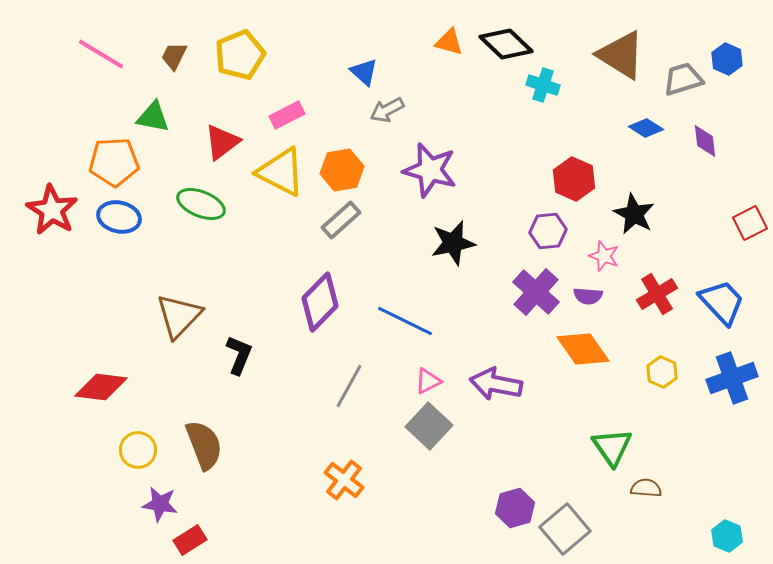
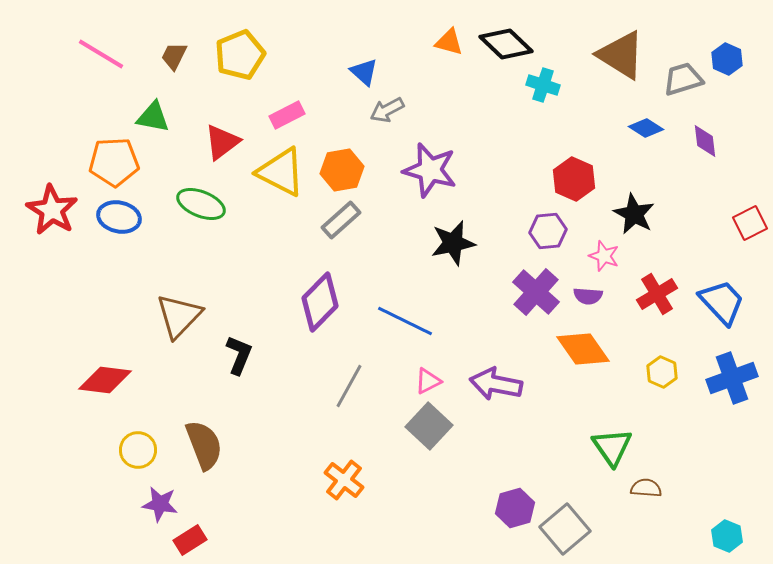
red diamond at (101, 387): moved 4 px right, 7 px up
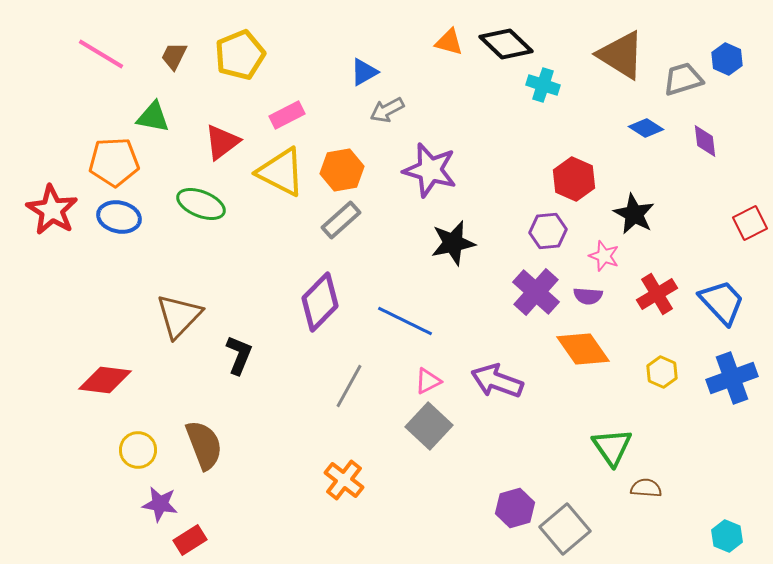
blue triangle at (364, 72): rotated 48 degrees clockwise
purple arrow at (496, 384): moved 1 px right, 3 px up; rotated 9 degrees clockwise
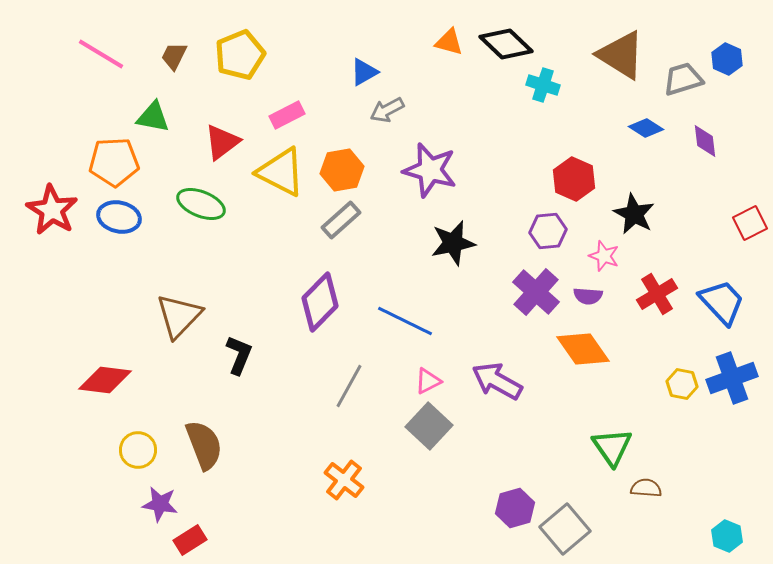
yellow hexagon at (662, 372): moved 20 px right, 12 px down; rotated 12 degrees counterclockwise
purple arrow at (497, 381): rotated 9 degrees clockwise
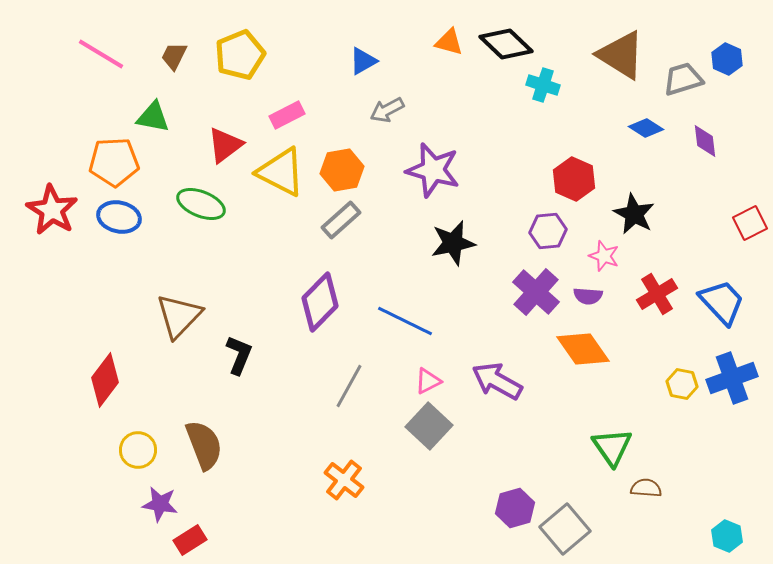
blue triangle at (364, 72): moved 1 px left, 11 px up
red triangle at (222, 142): moved 3 px right, 3 px down
purple star at (430, 170): moved 3 px right
red diamond at (105, 380): rotated 60 degrees counterclockwise
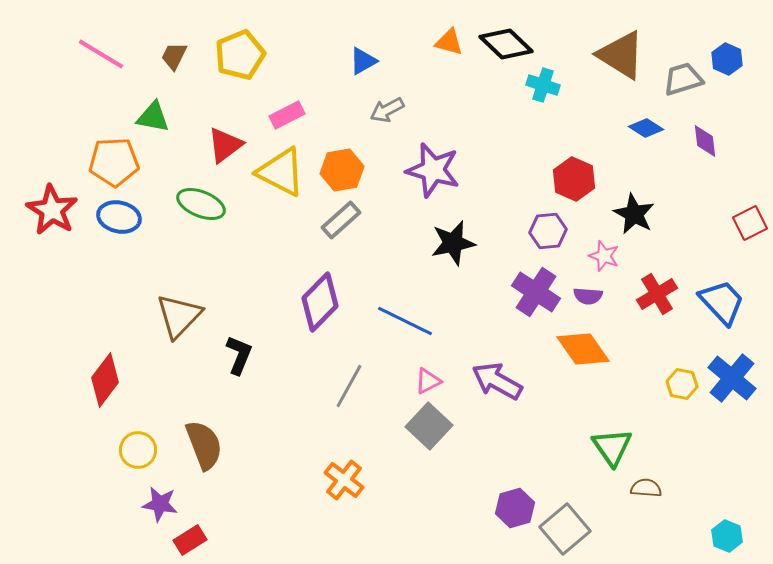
purple cross at (536, 292): rotated 9 degrees counterclockwise
blue cross at (732, 378): rotated 30 degrees counterclockwise
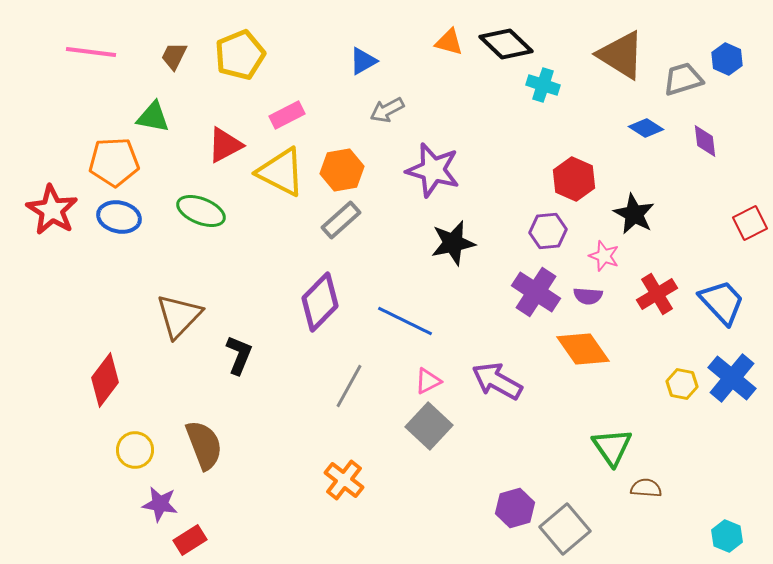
pink line at (101, 54): moved 10 px left, 2 px up; rotated 24 degrees counterclockwise
red triangle at (225, 145): rotated 9 degrees clockwise
green ellipse at (201, 204): moved 7 px down
yellow circle at (138, 450): moved 3 px left
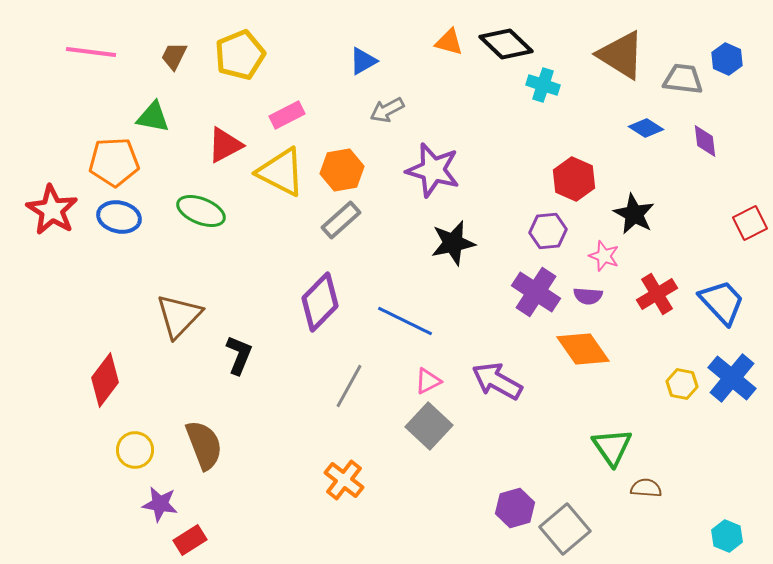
gray trapezoid at (683, 79): rotated 24 degrees clockwise
